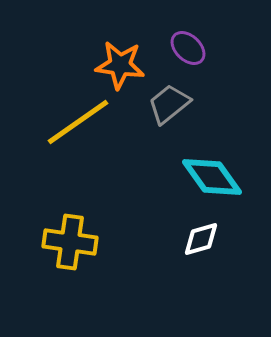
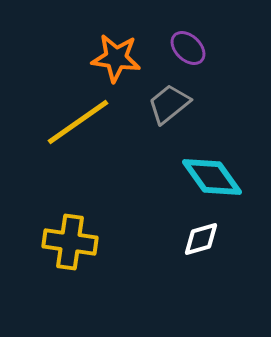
orange star: moved 4 px left, 7 px up
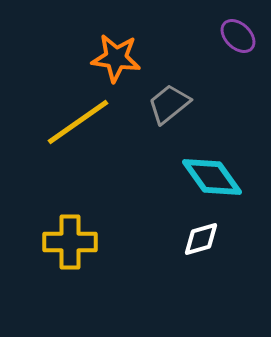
purple ellipse: moved 50 px right, 12 px up
yellow cross: rotated 8 degrees counterclockwise
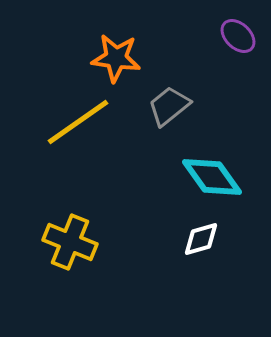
gray trapezoid: moved 2 px down
yellow cross: rotated 22 degrees clockwise
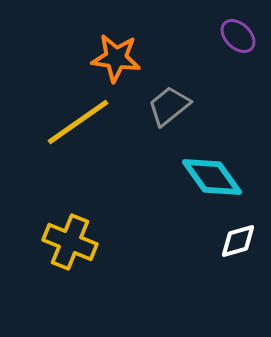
white diamond: moved 37 px right, 2 px down
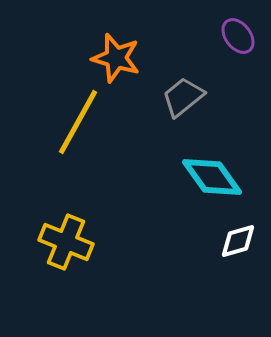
purple ellipse: rotated 9 degrees clockwise
orange star: rotated 9 degrees clockwise
gray trapezoid: moved 14 px right, 9 px up
yellow line: rotated 26 degrees counterclockwise
yellow cross: moved 4 px left
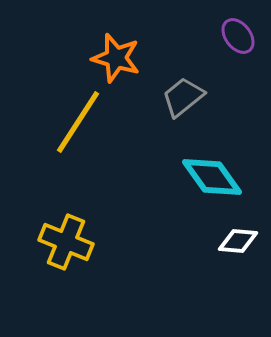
yellow line: rotated 4 degrees clockwise
white diamond: rotated 21 degrees clockwise
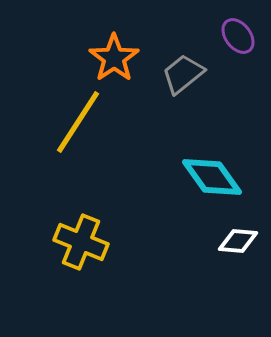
orange star: moved 2 px left; rotated 21 degrees clockwise
gray trapezoid: moved 23 px up
yellow cross: moved 15 px right
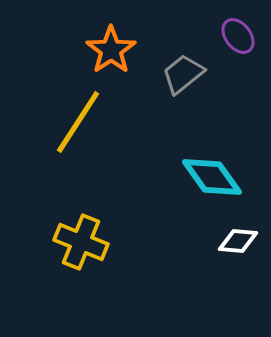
orange star: moved 3 px left, 8 px up
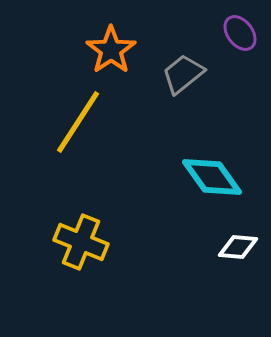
purple ellipse: moved 2 px right, 3 px up
white diamond: moved 6 px down
